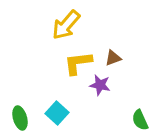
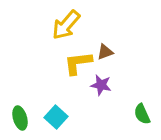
brown triangle: moved 8 px left, 6 px up
purple star: moved 1 px right
cyan square: moved 1 px left, 4 px down
green semicircle: moved 2 px right, 6 px up
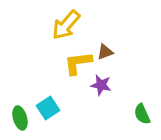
cyan square: moved 8 px left, 9 px up; rotated 15 degrees clockwise
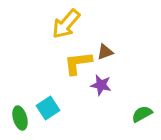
yellow arrow: moved 1 px up
green semicircle: rotated 85 degrees clockwise
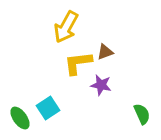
yellow arrow: moved 3 px down; rotated 12 degrees counterclockwise
green semicircle: rotated 95 degrees clockwise
green ellipse: rotated 20 degrees counterclockwise
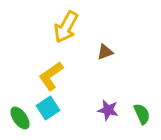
yellow L-shape: moved 27 px left, 13 px down; rotated 28 degrees counterclockwise
purple star: moved 7 px right, 25 px down
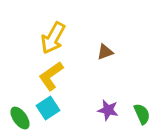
yellow arrow: moved 13 px left, 11 px down
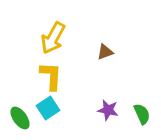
yellow L-shape: rotated 128 degrees clockwise
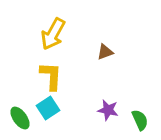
yellow arrow: moved 4 px up
green semicircle: moved 2 px left, 6 px down
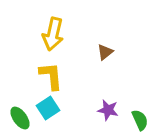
yellow arrow: rotated 16 degrees counterclockwise
brown triangle: rotated 18 degrees counterclockwise
yellow L-shape: rotated 8 degrees counterclockwise
